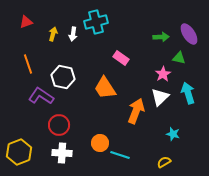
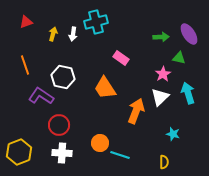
orange line: moved 3 px left, 1 px down
yellow semicircle: rotated 120 degrees clockwise
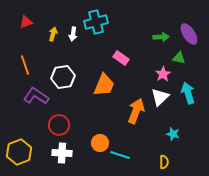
white hexagon: rotated 20 degrees counterclockwise
orange trapezoid: moved 1 px left, 3 px up; rotated 125 degrees counterclockwise
purple L-shape: moved 5 px left
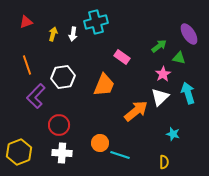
green arrow: moved 2 px left, 9 px down; rotated 35 degrees counterclockwise
pink rectangle: moved 1 px right, 1 px up
orange line: moved 2 px right
purple L-shape: rotated 80 degrees counterclockwise
orange arrow: rotated 30 degrees clockwise
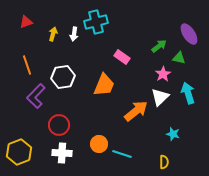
white arrow: moved 1 px right
orange circle: moved 1 px left, 1 px down
cyan line: moved 2 px right, 1 px up
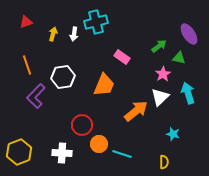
red circle: moved 23 px right
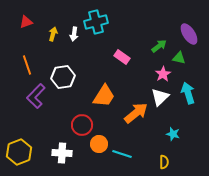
orange trapezoid: moved 11 px down; rotated 10 degrees clockwise
orange arrow: moved 2 px down
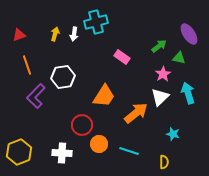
red triangle: moved 7 px left, 13 px down
yellow arrow: moved 2 px right
cyan line: moved 7 px right, 3 px up
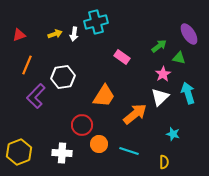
yellow arrow: rotated 56 degrees clockwise
orange line: rotated 42 degrees clockwise
orange arrow: moved 1 px left, 1 px down
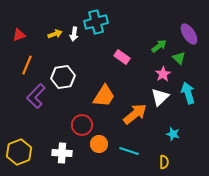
green triangle: rotated 32 degrees clockwise
